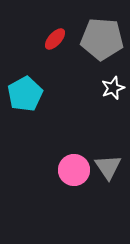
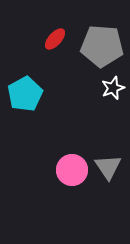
gray pentagon: moved 7 px down
pink circle: moved 2 px left
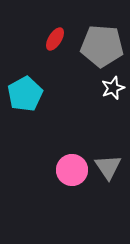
red ellipse: rotated 10 degrees counterclockwise
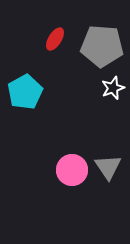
cyan pentagon: moved 2 px up
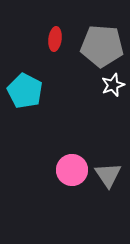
red ellipse: rotated 25 degrees counterclockwise
white star: moved 3 px up
cyan pentagon: moved 1 px up; rotated 16 degrees counterclockwise
gray triangle: moved 8 px down
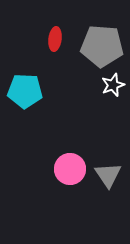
cyan pentagon: rotated 24 degrees counterclockwise
pink circle: moved 2 px left, 1 px up
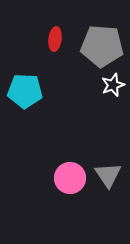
pink circle: moved 9 px down
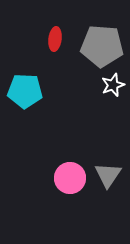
gray triangle: rotated 8 degrees clockwise
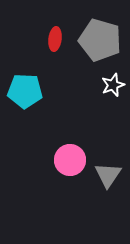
gray pentagon: moved 2 px left, 6 px up; rotated 12 degrees clockwise
pink circle: moved 18 px up
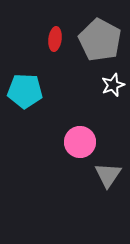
gray pentagon: rotated 12 degrees clockwise
pink circle: moved 10 px right, 18 px up
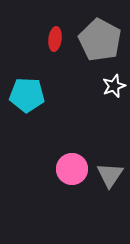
white star: moved 1 px right, 1 px down
cyan pentagon: moved 2 px right, 4 px down
pink circle: moved 8 px left, 27 px down
gray triangle: moved 2 px right
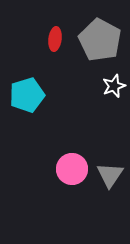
cyan pentagon: rotated 20 degrees counterclockwise
